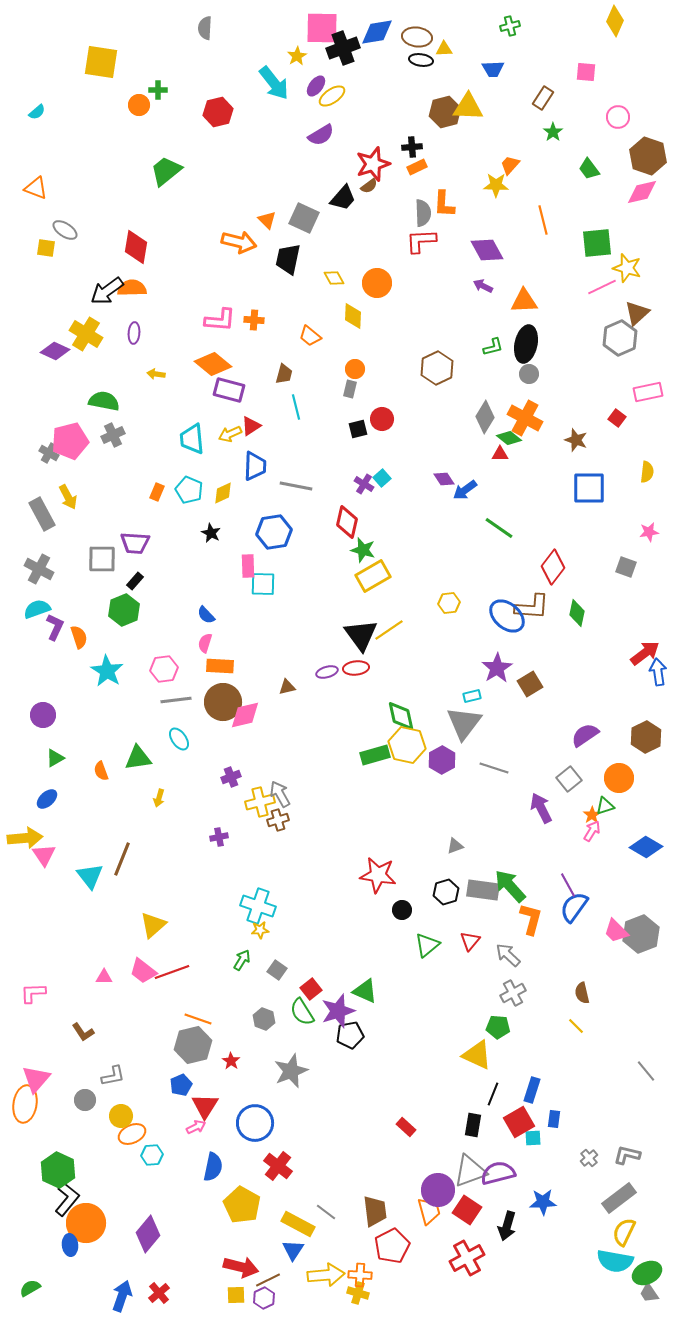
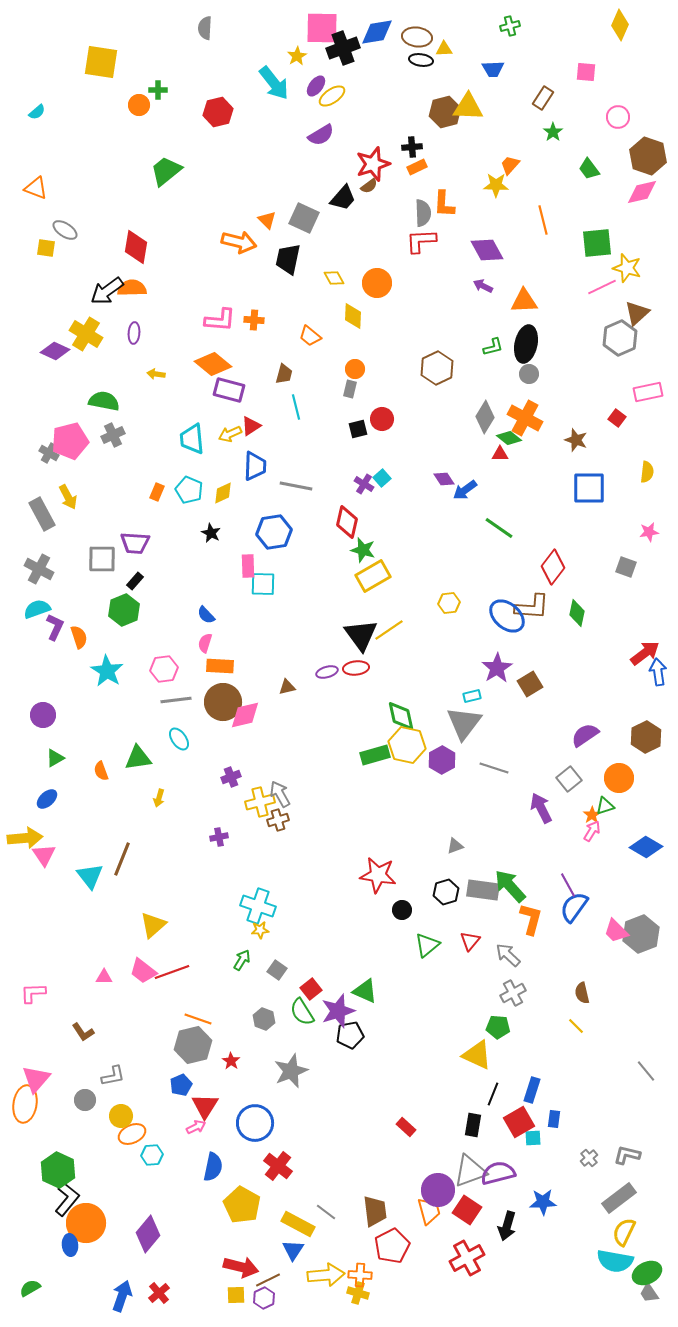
yellow diamond at (615, 21): moved 5 px right, 4 px down
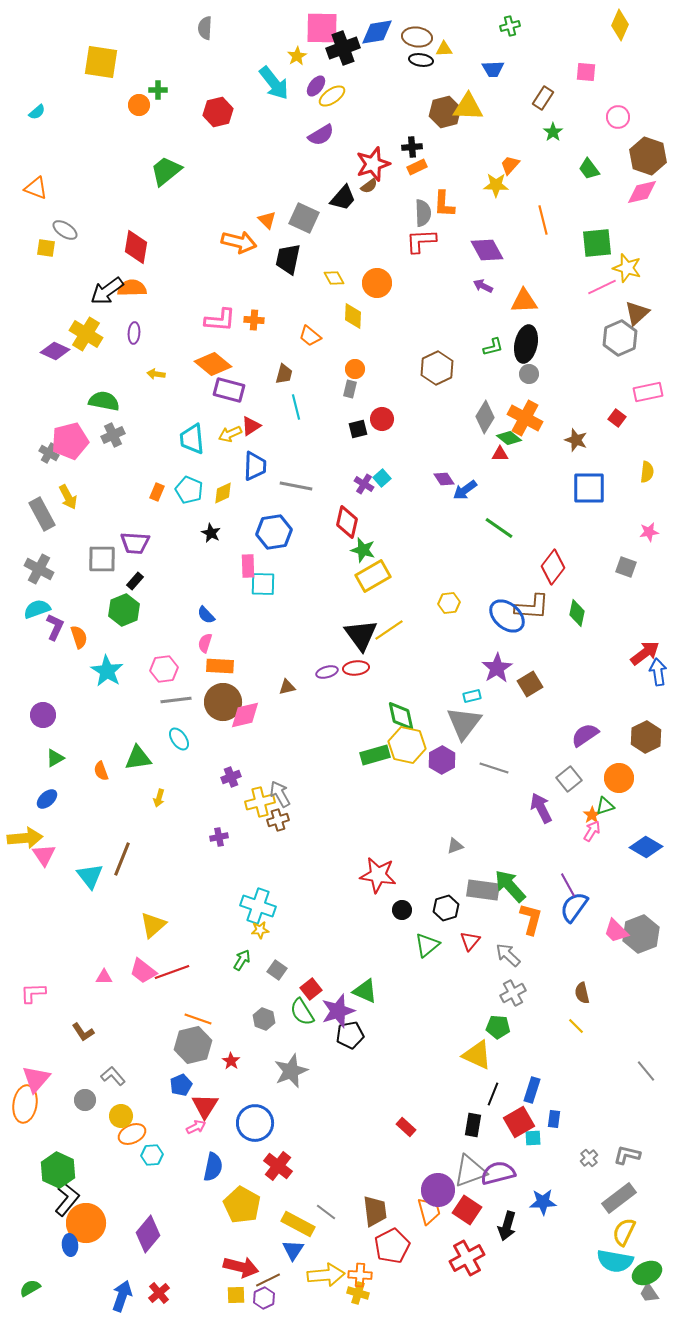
black hexagon at (446, 892): moved 16 px down
gray L-shape at (113, 1076): rotated 120 degrees counterclockwise
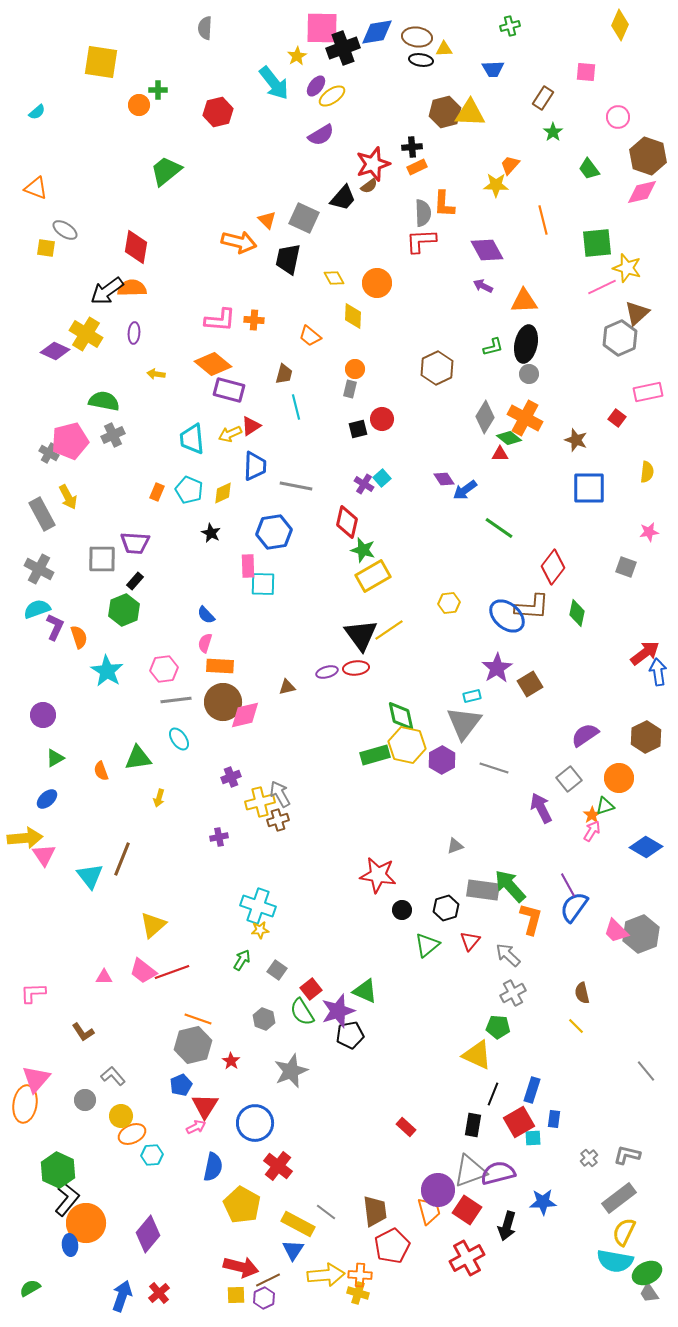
yellow triangle at (468, 107): moved 2 px right, 6 px down
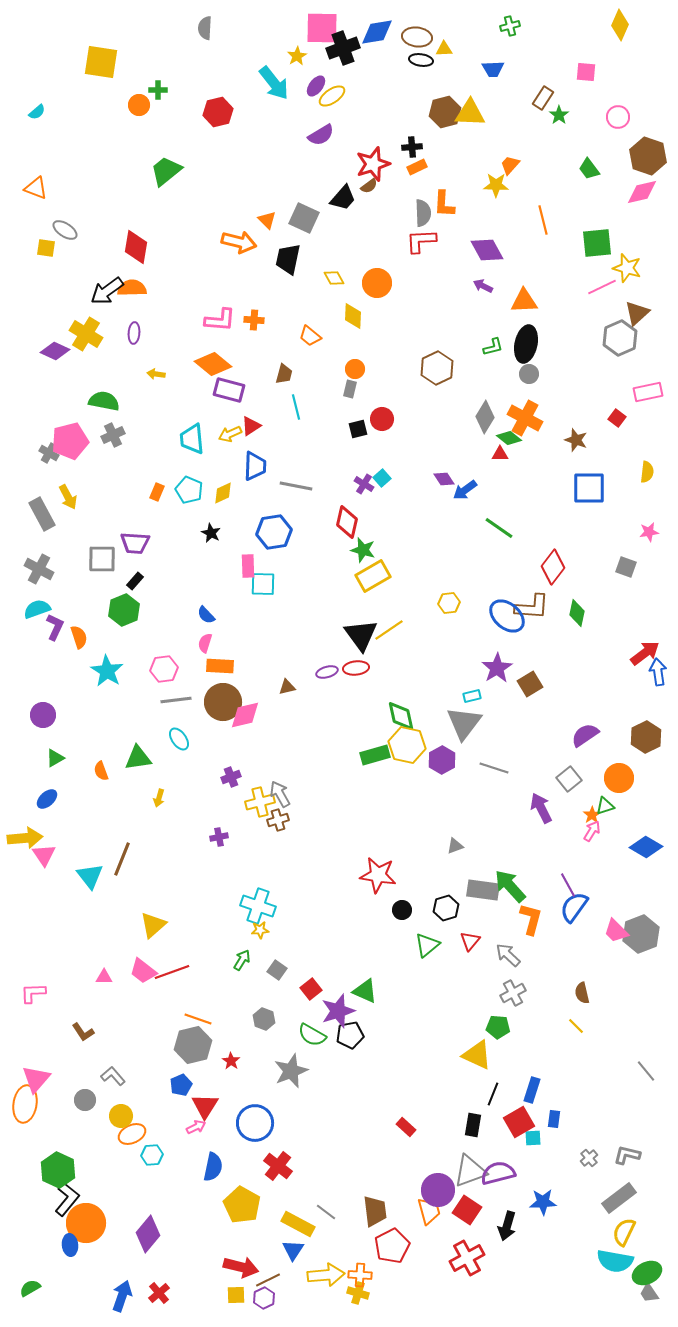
green star at (553, 132): moved 6 px right, 17 px up
green semicircle at (302, 1012): moved 10 px right, 23 px down; rotated 28 degrees counterclockwise
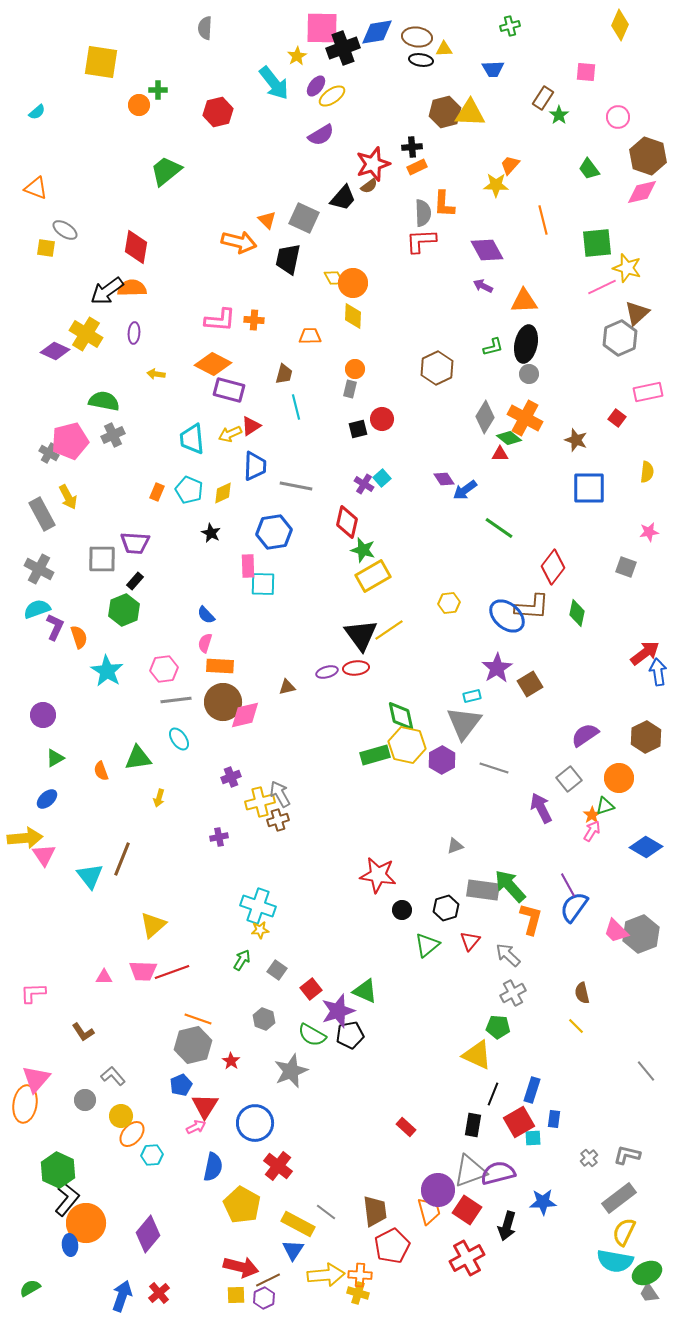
orange circle at (377, 283): moved 24 px left
orange trapezoid at (310, 336): rotated 140 degrees clockwise
orange diamond at (213, 364): rotated 12 degrees counterclockwise
pink trapezoid at (143, 971): rotated 36 degrees counterclockwise
orange ellipse at (132, 1134): rotated 24 degrees counterclockwise
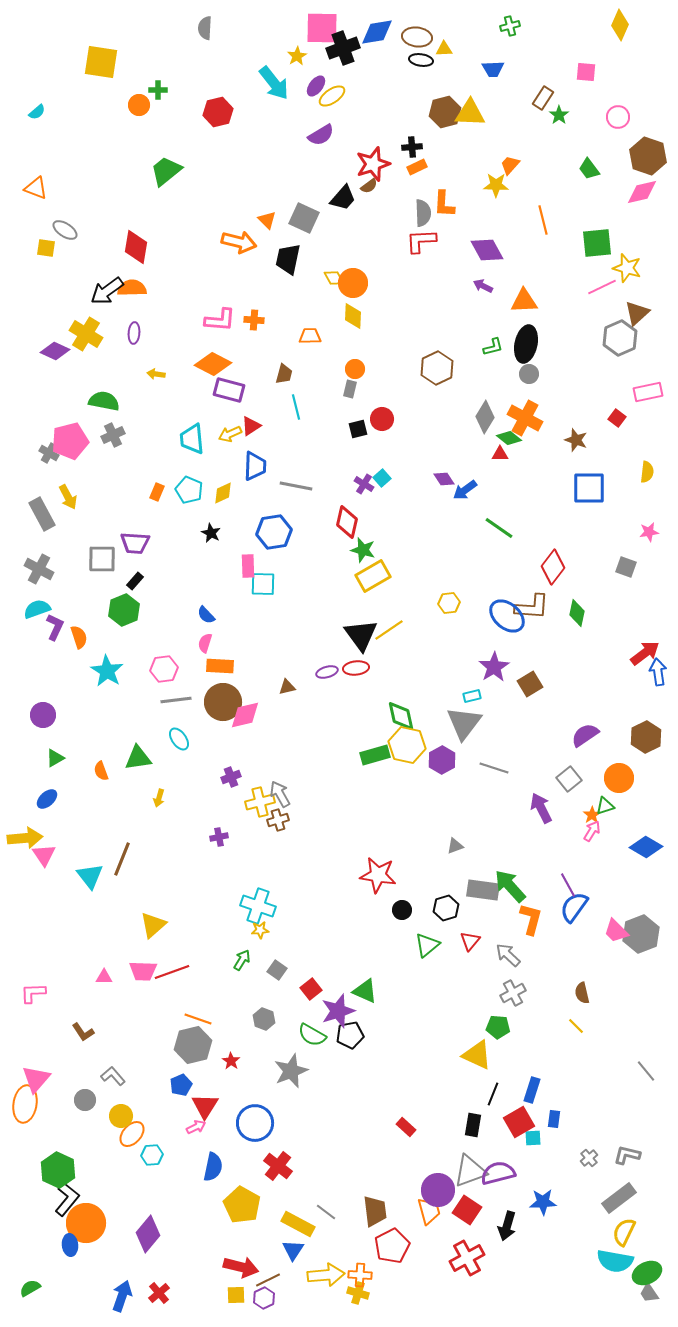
purple star at (497, 668): moved 3 px left, 1 px up
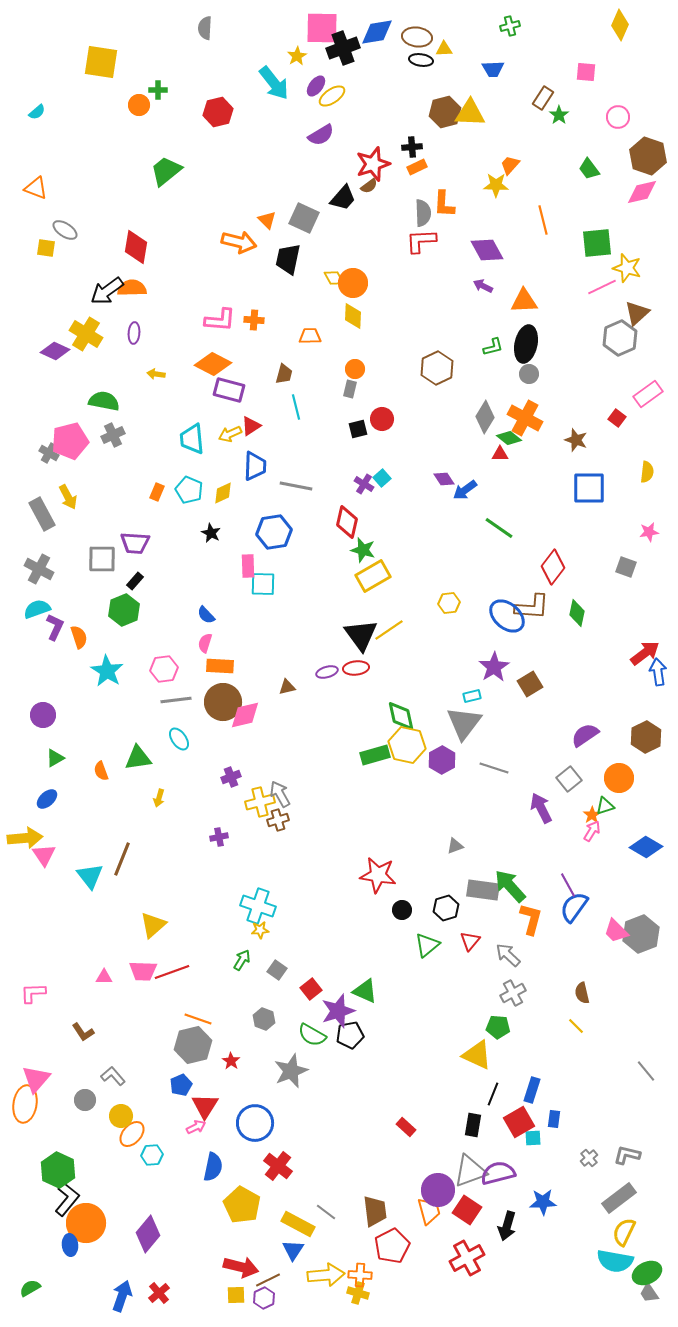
pink rectangle at (648, 392): moved 2 px down; rotated 24 degrees counterclockwise
